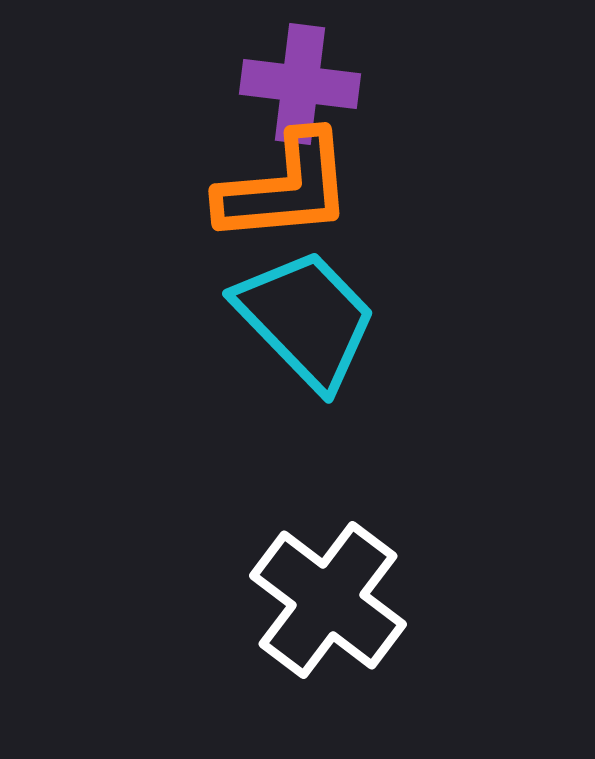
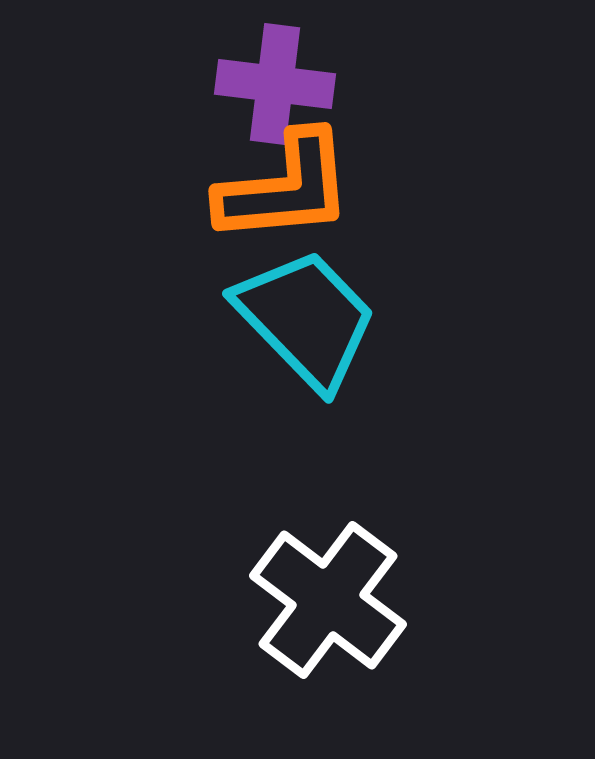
purple cross: moved 25 px left
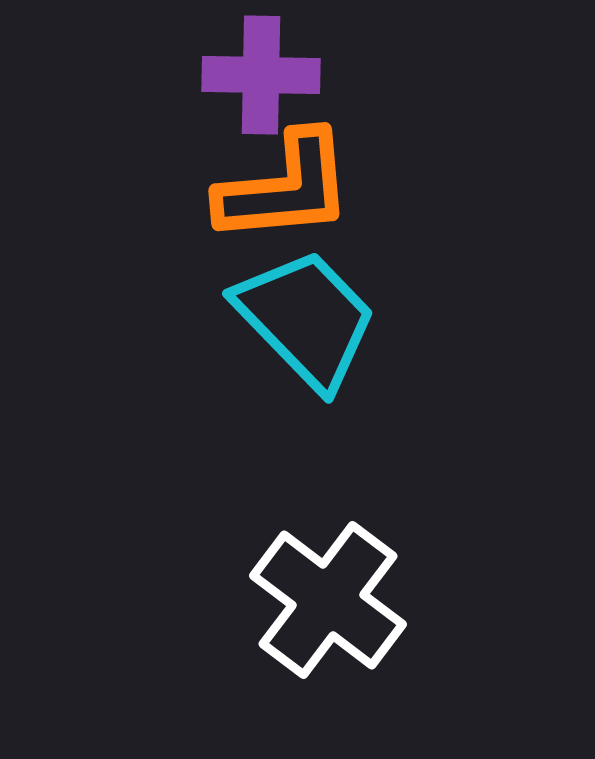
purple cross: moved 14 px left, 9 px up; rotated 6 degrees counterclockwise
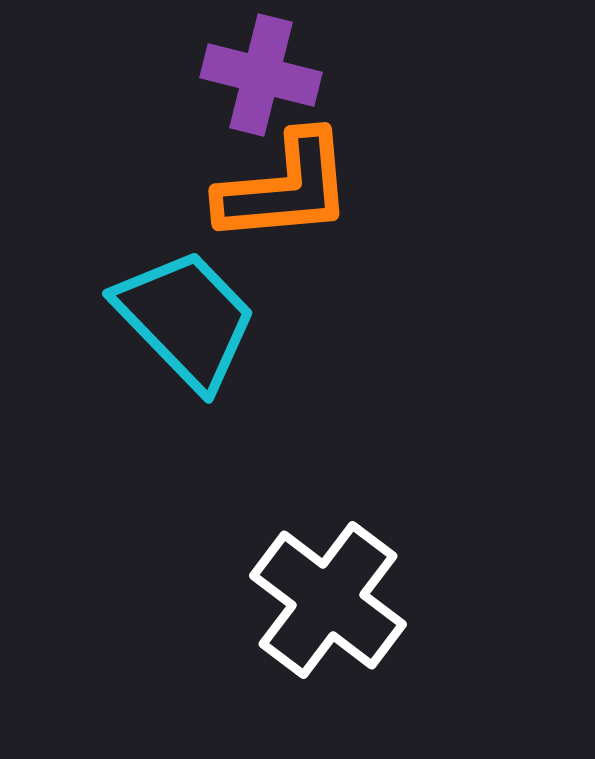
purple cross: rotated 13 degrees clockwise
cyan trapezoid: moved 120 px left
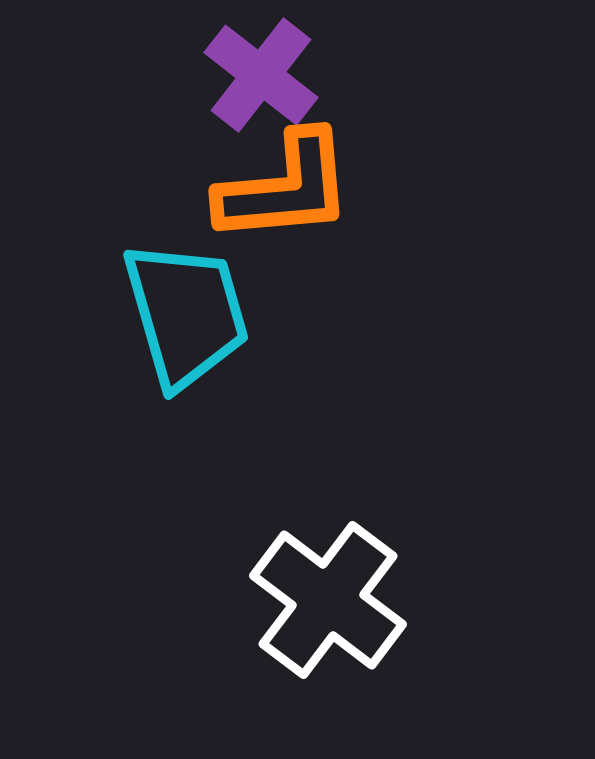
purple cross: rotated 24 degrees clockwise
cyan trapezoid: moved 5 px up; rotated 28 degrees clockwise
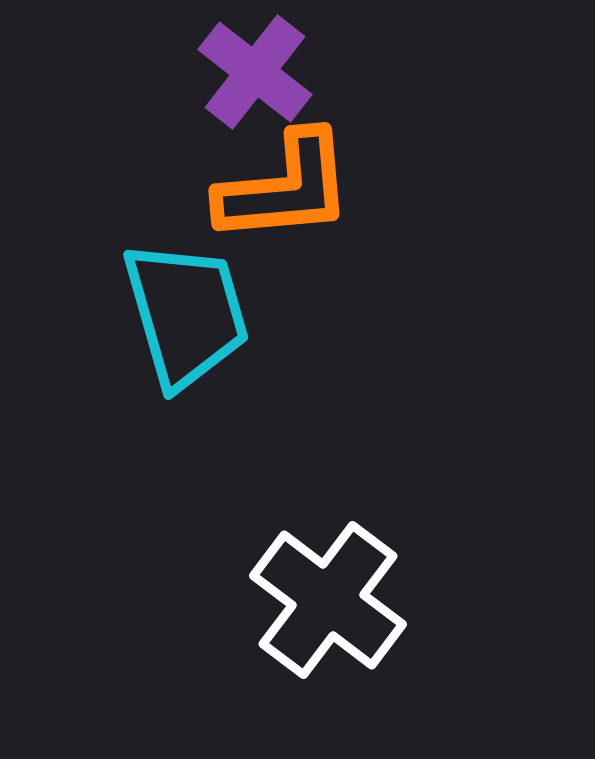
purple cross: moved 6 px left, 3 px up
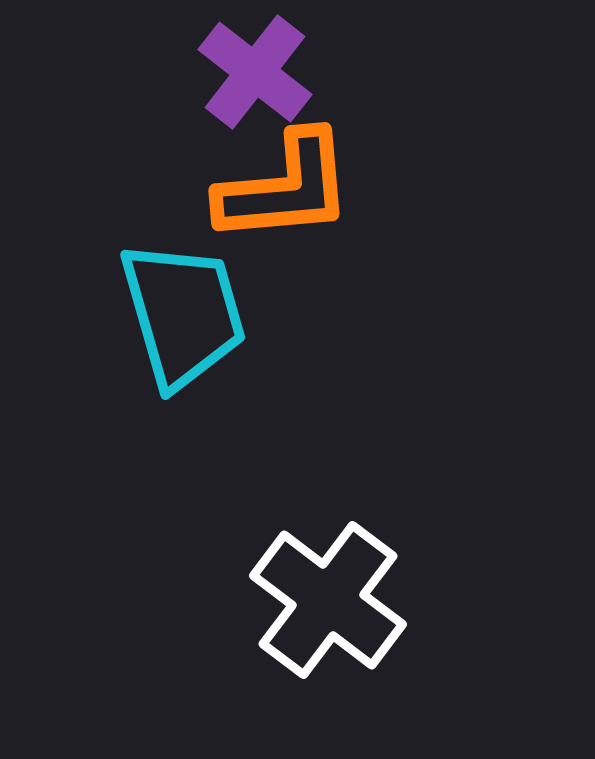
cyan trapezoid: moved 3 px left
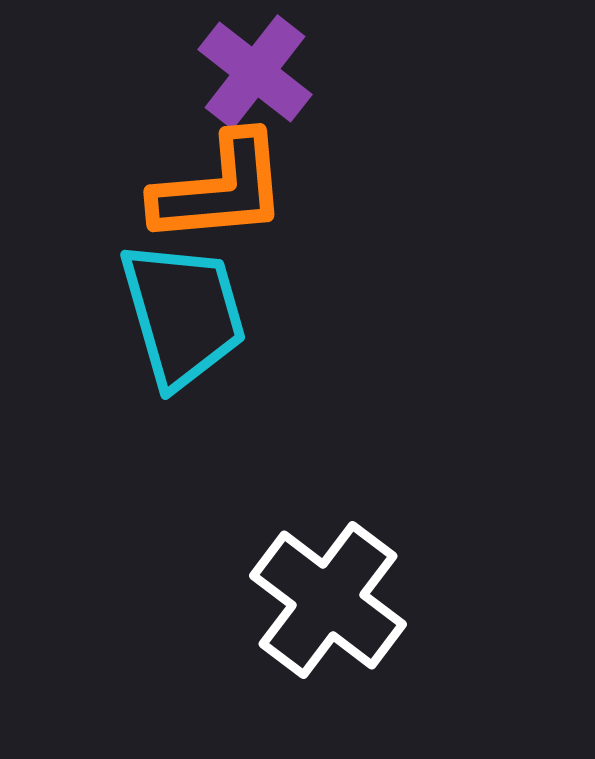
orange L-shape: moved 65 px left, 1 px down
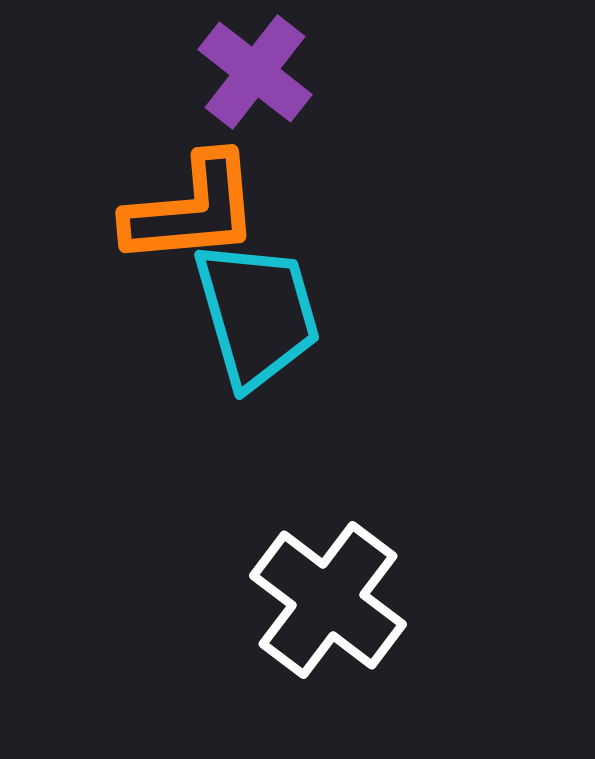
orange L-shape: moved 28 px left, 21 px down
cyan trapezoid: moved 74 px right
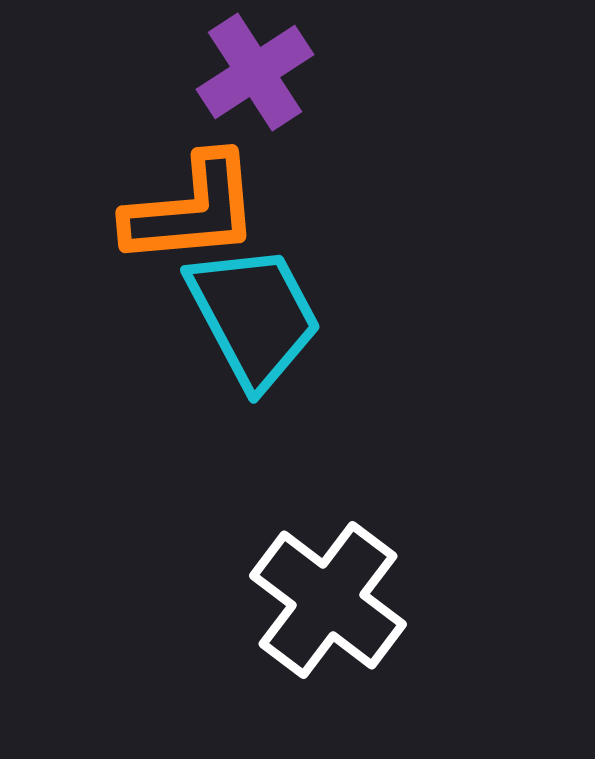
purple cross: rotated 19 degrees clockwise
cyan trapezoid: moved 3 px left, 2 px down; rotated 12 degrees counterclockwise
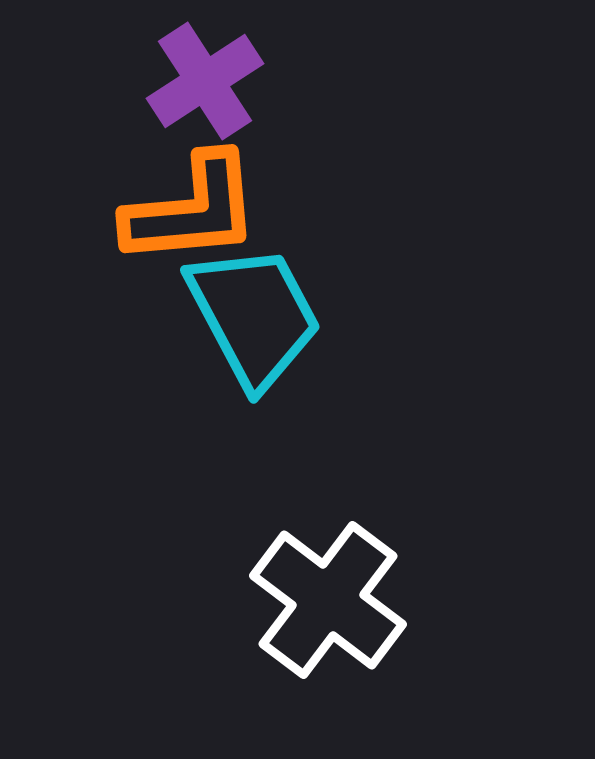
purple cross: moved 50 px left, 9 px down
